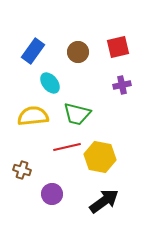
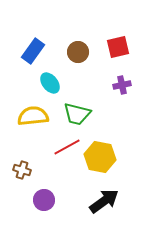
red line: rotated 16 degrees counterclockwise
purple circle: moved 8 px left, 6 px down
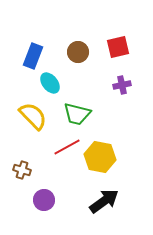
blue rectangle: moved 5 px down; rotated 15 degrees counterclockwise
yellow semicircle: rotated 52 degrees clockwise
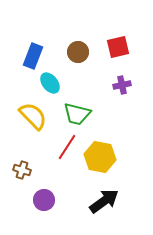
red line: rotated 28 degrees counterclockwise
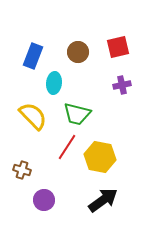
cyan ellipse: moved 4 px right; rotated 45 degrees clockwise
black arrow: moved 1 px left, 1 px up
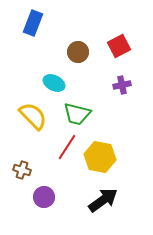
red square: moved 1 px right, 1 px up; rotated 15 degrees counterclockwise
blue rectangle: moved 33 px up
cyan ellipse: rotated 70 degrees counterclockwise
purple circle: moved 3 px up
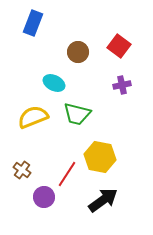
red square: rotated 25 degrees counterclockwise
yellow semicircle: moved 1 px down; rotated 68 degrees counterclockwise
red line: moved 27 px down
brown cross: rotated 18 degrees clockwise
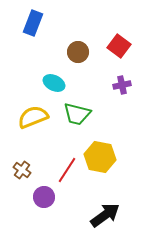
red line: moved 4 px up
black arrow: moved 2 px right, 15 px down
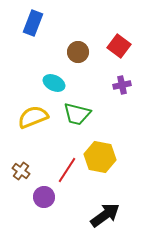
brown cross: moved 1 px left, 1 px down
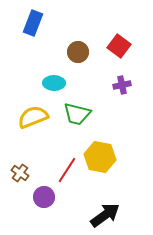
cyan ellipse: rotated 25 degrees counterclockwise
brown cross: moved 1 px left, 2 px down
